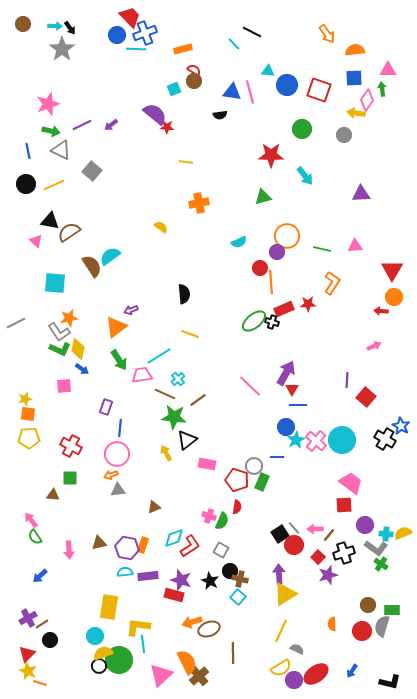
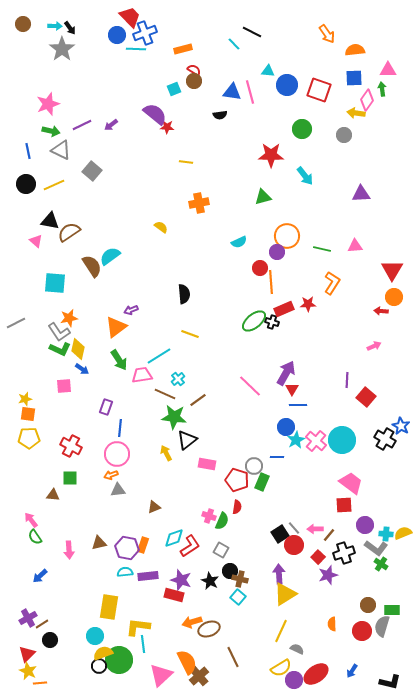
brown line at (233, 653): moved 4 px down; rotated 25 degrees counterclockwise
orange line at (40, 683): rotated 24 degrees counterclockwise
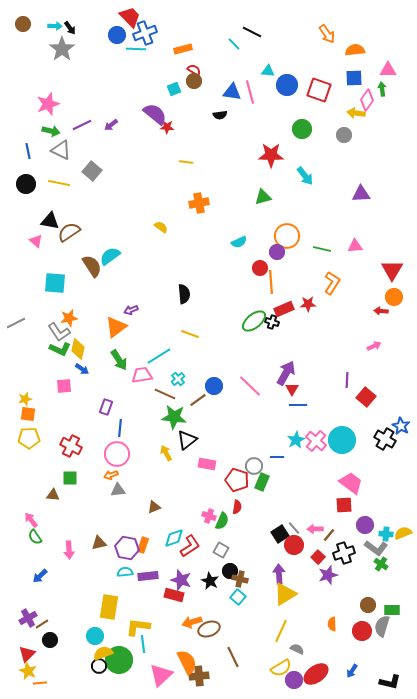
yellow line at (54, 185): moved 5 px right, 2 px up; rotated 35 degrees clockwise
blue circle at (286, 427): moved 72 px left, 41 px up
brown cross at (199, 676): rotated 36 degrees clockwise
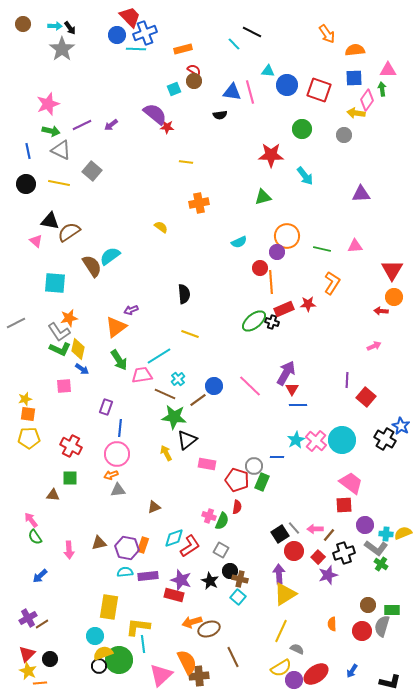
red circle at (294, 545): moved 6 px down
black circle at (50, 640): moved 19 px down
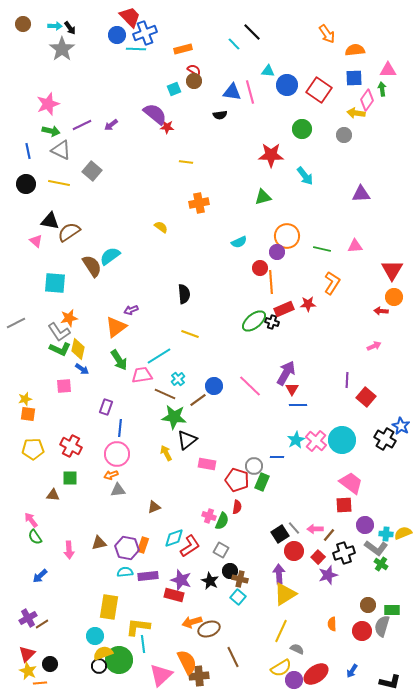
black line at (252, 32): rotated 18 degrees clockwise
red square at (319, 90): rotated 15 degrees clockwise
yellow pentagon at (29, 438): moved 4 px right, 11 px down
black circle at (50, 659): moved 5 px down
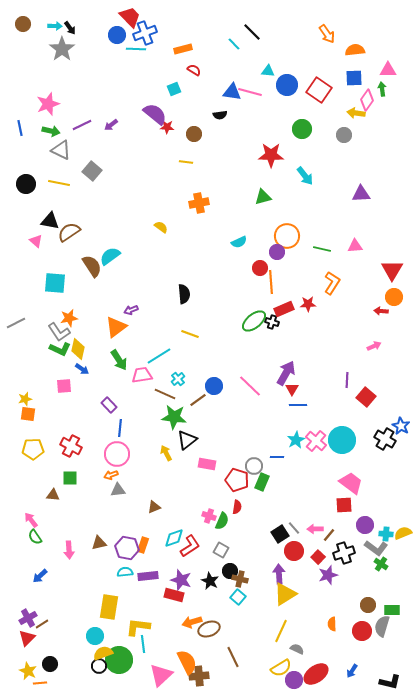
brown circle at (194, 81): moved 53 px down
pink line at (250, 92): rotated 60 degrees counterclockwise
blue line at (28, 151): moved 8 px left, 23 px up
purple rectangle at (106, 407): moved 3 px right, 2 px up; rotated 63 degrees counterclockwise
red triangle at (27, 654): moved 16 px up
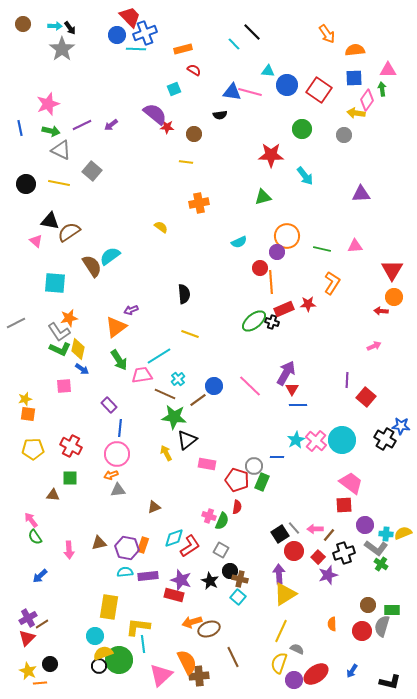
blue star at (401, 426): rotated 24 degrees counterclockwise
yellow semicircle at (281, 668): moved 2 px left, 5 px up; rotated 140 degrees clockwise
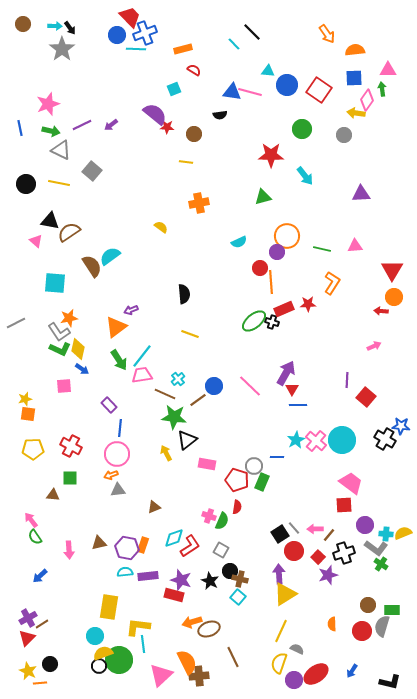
cyan line at (159, 356): moved 17 px left; rotated 20 degrees counterclockwise
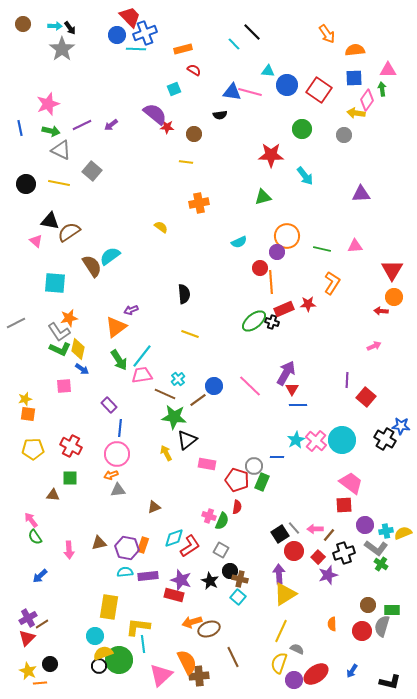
cyan cross at (386, 534): moved 3 px up; rotated 16 degrees counterclockwise
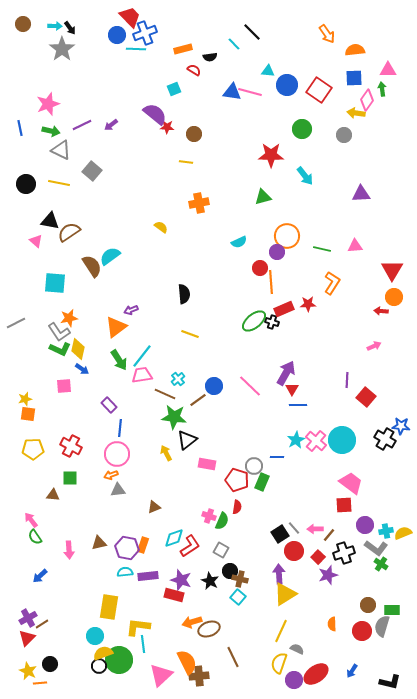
black semicircle at (220, 115): moved 10 px left, 58 px up
